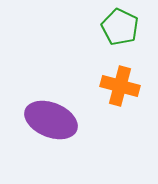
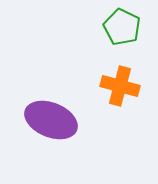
green pentagon: moved 2 px right
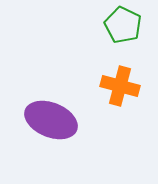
green pentagon: moved 1 px right, 2 px up
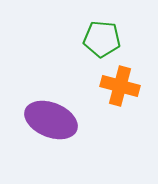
green pentagon: moved 21 px left, 14 px down; rotated 21 degrees counterclockwise
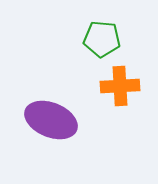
orange cross: rotated 18 degrees counterclockwise
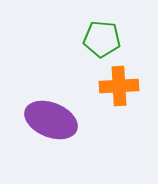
orange cross: moved 1 px left
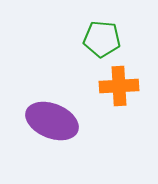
purple ellipse: moved 1 px right, 1 px down
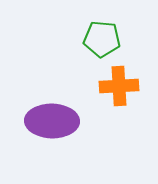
purple ellipse: rotated 21 degrees counterclockwise
